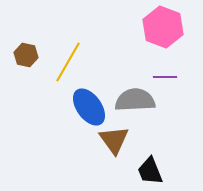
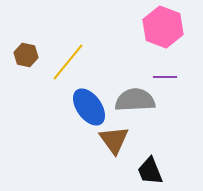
yellow line: rotated 9 degrees clockwise
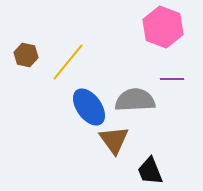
purple line: moved 7 px right, 2 px down
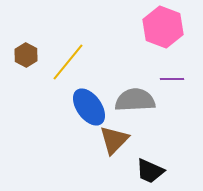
brown hexagon: rotated 15 degrees clockwise
brown triangle: rotated 20 degrees clockwise
black trapezoid: rotated 44 degrees counterclockwise
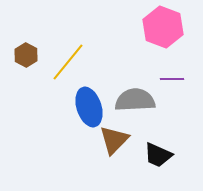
blue ellipse: rotated 18 degrees clockwise
black trapezoid: moved 8 px right, 16 px up
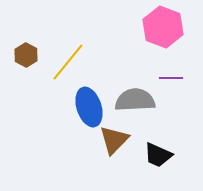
purple line: moved 1 px left, 1 px up
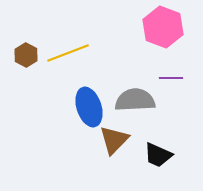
yellow line: moved 9 px up; rotated 30 degrees clockwise
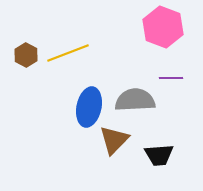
blue ellipse: rotated 30 degrees clockwise
black trapezoid: moved 1 px right; rotated 28 degrees counterclockwise
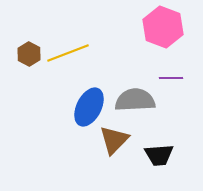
brown hexagon: moved 3 px right, 1 px up
blue ellipse: rotated 15 degrees clockwise
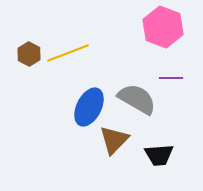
gray semicircle: moved 2 px right, 1 px up; rotated 33 degrees clockwise
